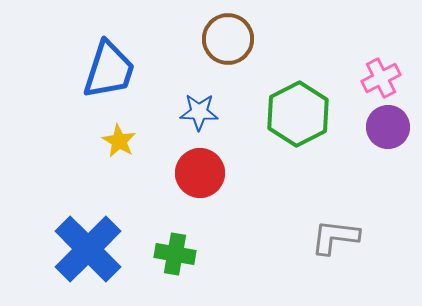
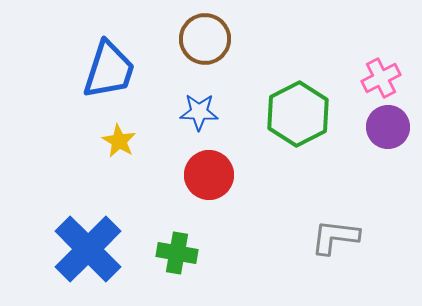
brown circle: moved 23 px left
red circle: moved 9 px right, 2 px down
green cross: moved 2 px right, 1 px up
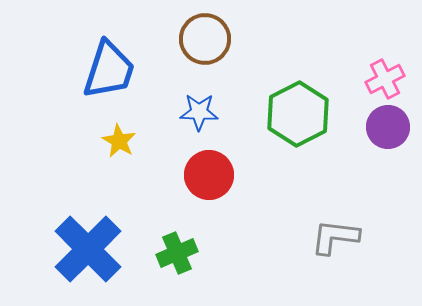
pink cross: moved 4 px right, 1 px down
green cross: rotated 33 degrees counterclockwise
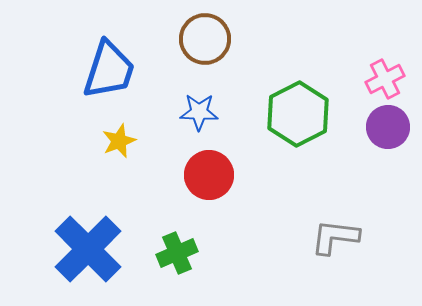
yellow star: rotated 20 degrees clockwise
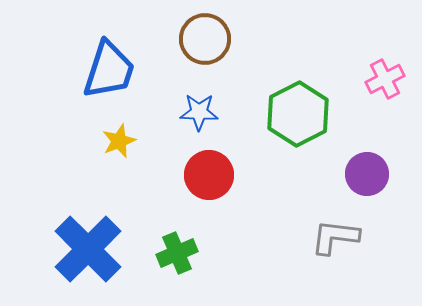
purple circle: moved 21 px left, 47 px down
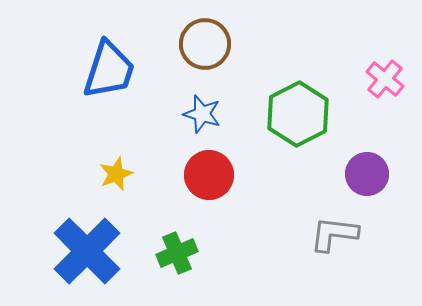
brown circle: moved 5 px down
pink cross: rotated 24 degrees counterclockwise
blue star: moved 3 px right, 2 px down; rotated 15 degrees clockwise
yellow star: moved 3 px left, 33 px down
gray L-shape: moved 1 px left, 3 px up
blue cross: moved 1 px left, 2 px down
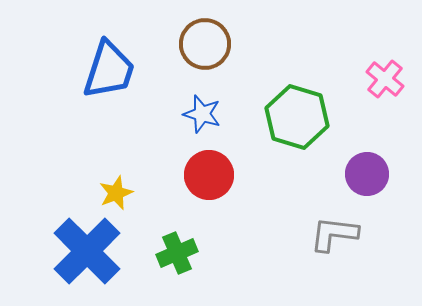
green hexagon: moved 1 px left, 3 px down; rotated 16 degrees counterclockwise
yellow star: moved 19 px down
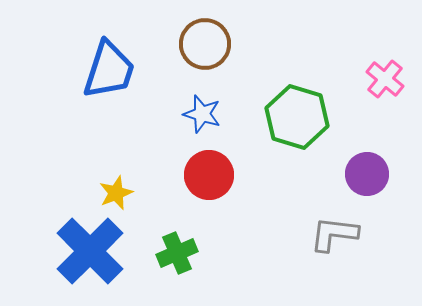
blue cross: moved 3 px right
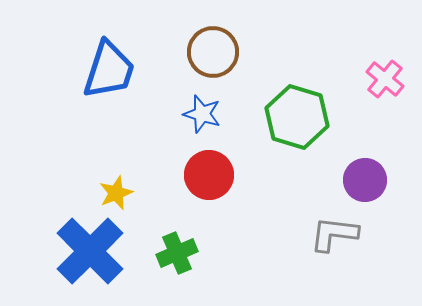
brown circle: moved 8 px right, 8 px down
purple circle: moved 2 px left, 6 px down
